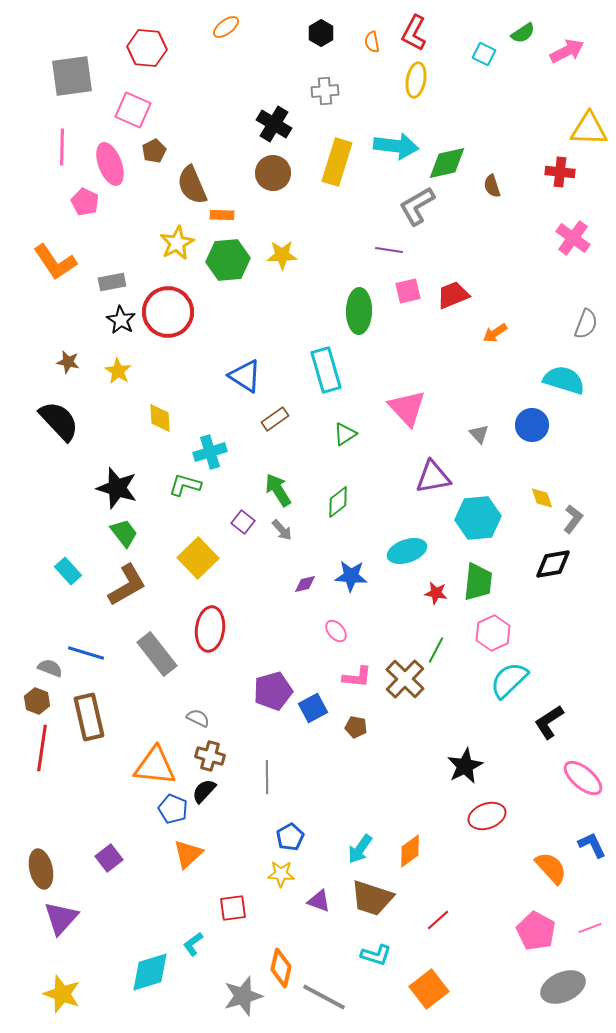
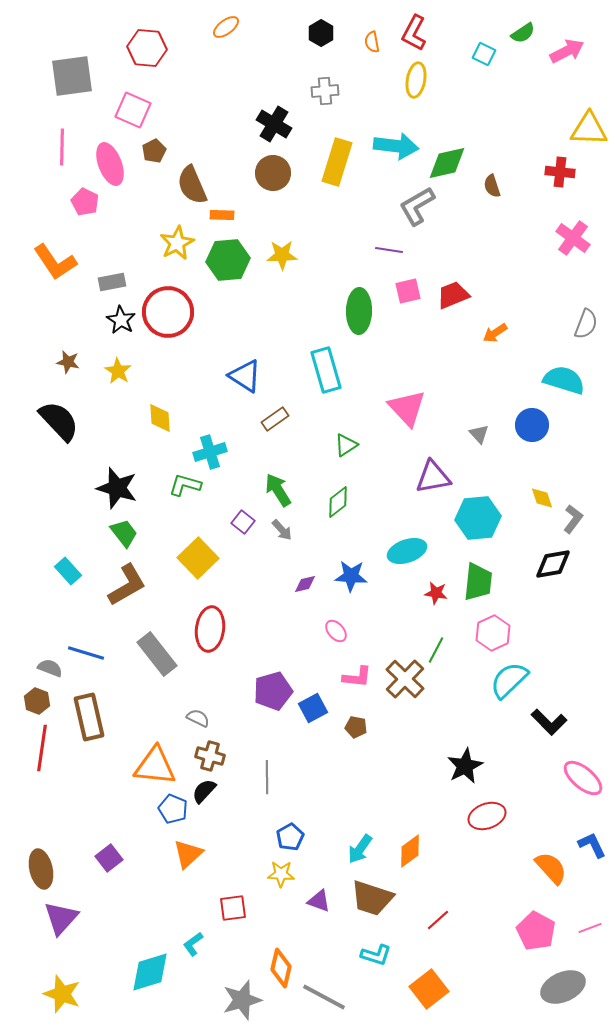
green triangle at (345, 434): moved 1 px right, 11 px down
black L-shape at (549, 722): rotated 102 degrees counterclockwise
gray star at (243, 996): moved 1 px left, 4 px down
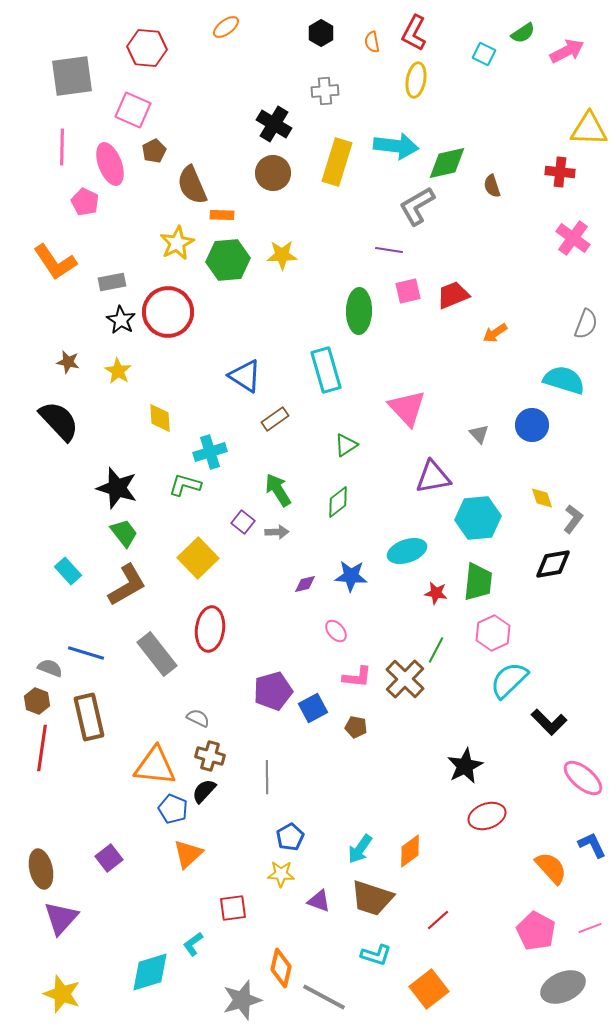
gray arrow at (282, 530): moved 5 px left, 2 px down; rotated 50 degrees counterclockwise
